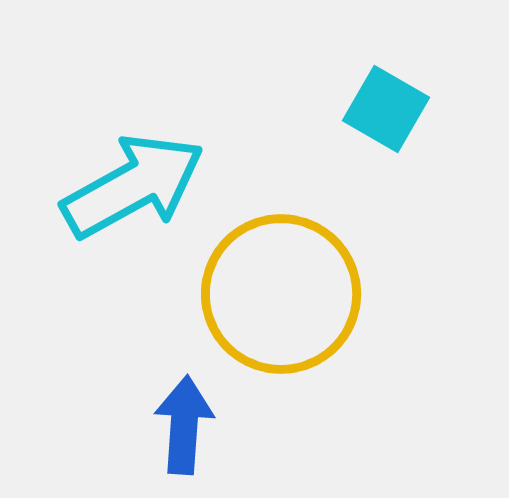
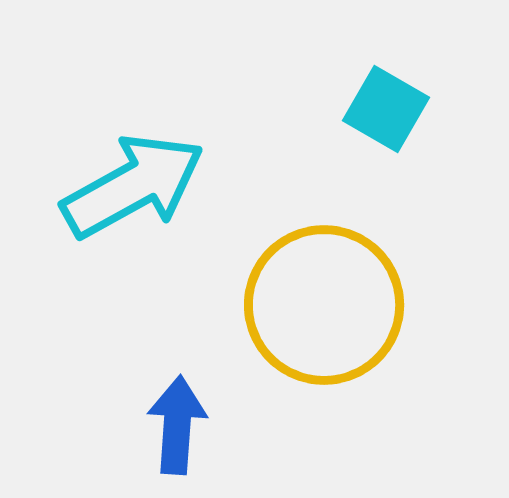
yellow circle: moved 43 px right, 11 px down
blue arrow: moved 7 px left
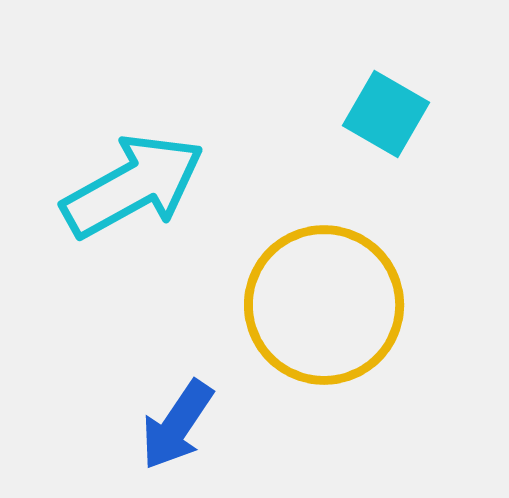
cyan square: moved 5 px down
blue arrow: rotated 150 degrees counterclockwise
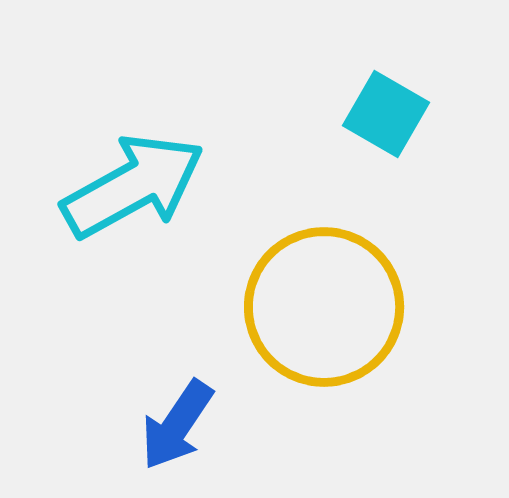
yellow circle: moved 2 px down
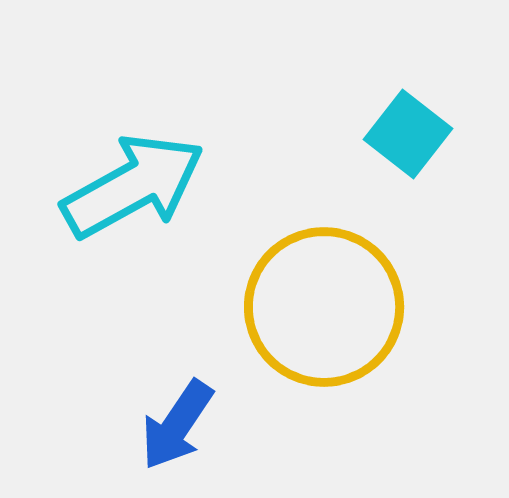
cyan square: moved 22 px right, 20 px down; rotated 8 degrees clockwise
